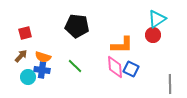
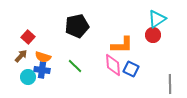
black pentagon: rotated 20 degrees counterclockwise
red square: moved 3 px right, 4 px down; rotated 32 degrees counterclockwise
pink diamond: moved 2 px left, 2 px up
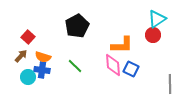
black pentagon: rotated 15 degrees counterclockwise
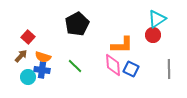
black pentagon: moved 2 px up
gray line: moved 1 px left, 15 px up
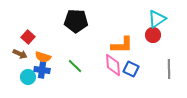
black pentagon: moved 1 px left, 3 px up; rotated 30 degrees clockwise
brown arrow: moved 1 px left, 2 px up; rotated 72 degrees clockwise
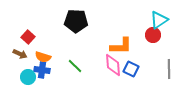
cyan triangle: moved 2 px right, 1 px down
orange L-shape: moved 1 px left, 1 px down
